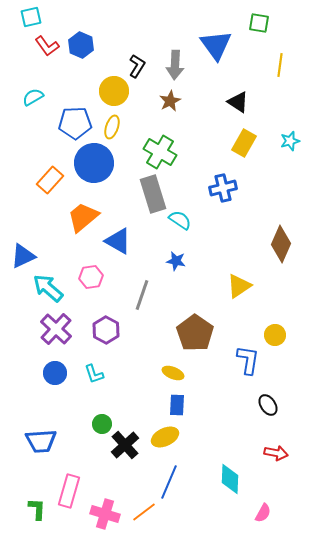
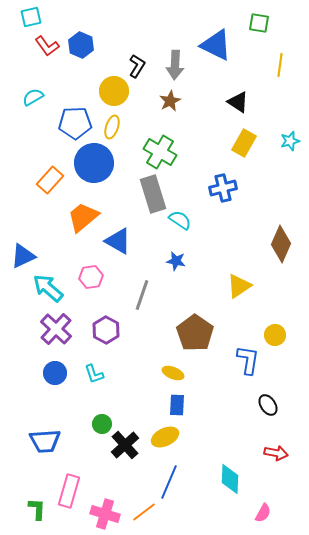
blue triangle at (216, 45): rotated 28 degrees counterclockwise
blue trapezoid at (41, 441): moved 4 px right
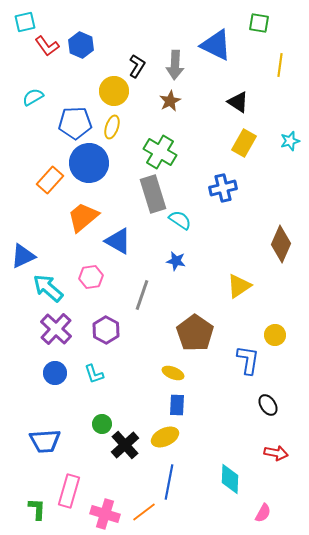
cyan square at (31, 17): moved 6 px left, 5 px down
blue circle at (94, 163): moved 5 px left
blue line at (169, 482): rotated 12 degrees counterclockwise
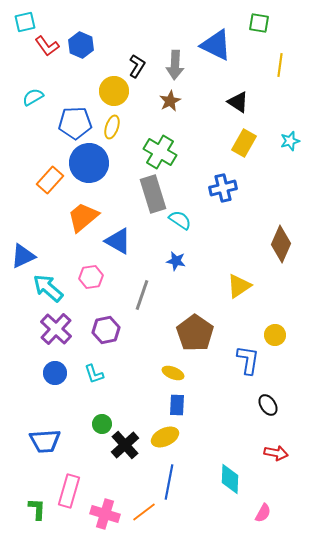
purple hexagon at (106, 330): rotated 20 degrees clockwise
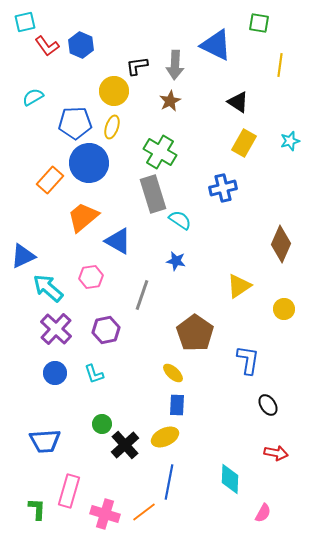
black L-shape at (137, 66): rotated 130 degrees counterclockwise
yellow circle at (275, 335): moved 9 px right, 26 px up
yellow ellipse at (173, 373): rotated 20 degrees clockwise
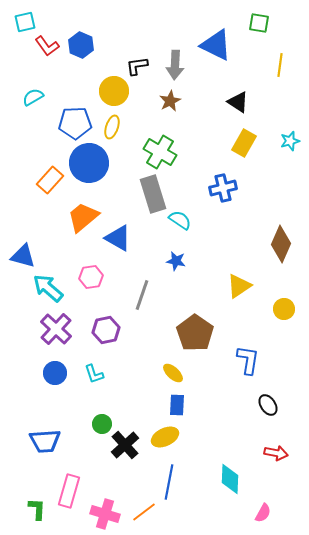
blue triangle at (118, 241): moved 3 px up
blue triangle at (23, 256): rotated 40 degrees clockwise
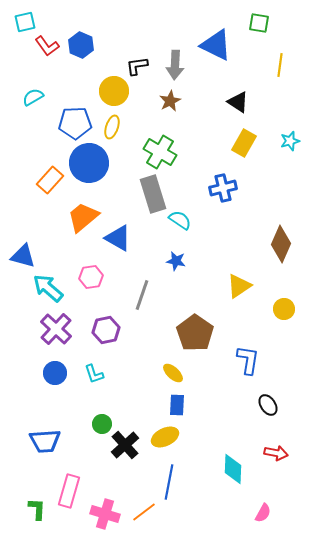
cyan diamond at (230, 479): moved 3 px right, 10 px up
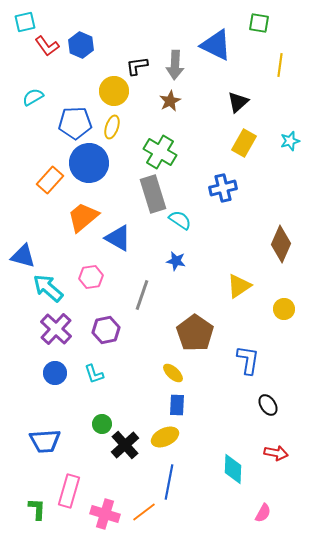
black triangle at (238, 102): rotated 45 degrees clockwise
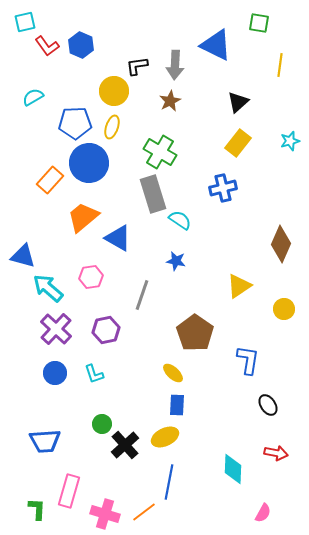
yellow rectangle at (244, 143): moved 6 px left; rotated 8 degrees clockwise
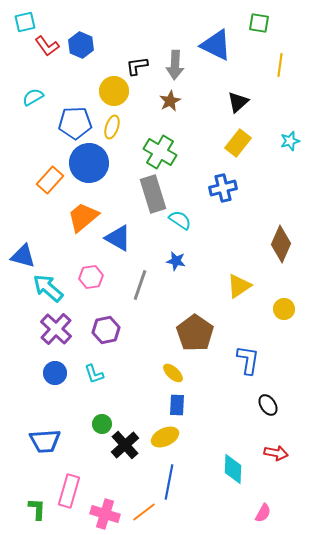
gray line at (142, 295): moved 2 px left, 10 px up
